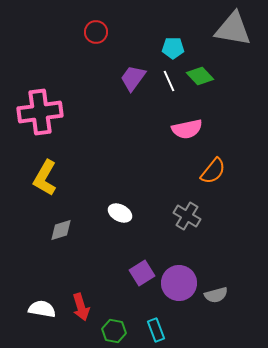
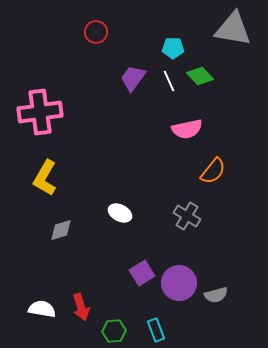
green hexagon: rotated 15 degrees counterclockwise
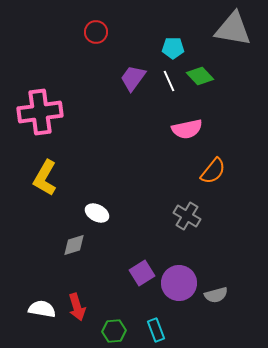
white ellipse: moved 23 px left
gray diamond: moved 13 px right, 15 px down
red arrow: moved 4 px left
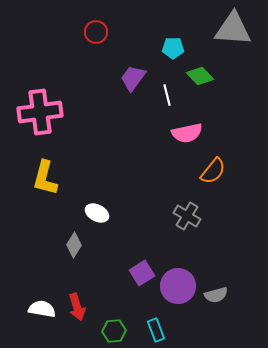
gray triangle: rotated 6 degrees counterclockwise
white line: moved 2 px left, 14 px down; rotated 10 degrees clockwise
pink semicircle: moved 4 px down
yellow L-shape: rotated 15 degrees counterclockwise
gray diamond: rotated 40 degrees counterclockwise
purple circle: moved 1 px left, 3 px down
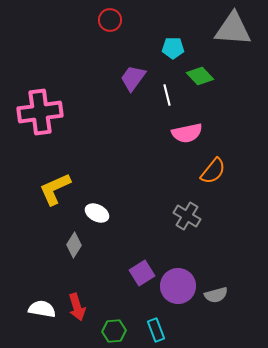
red circle: moved 14 px right, 12 px up
yellow L-shape: moved 10 px right, 11 px down; rotated 51 degrees clockwise
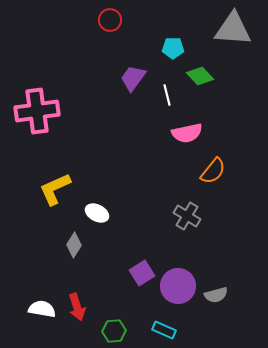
pink cross: moved 3 px left, 1 px up
cyan rectangle: moved 8 px right; rotated 45 degrees counterclockwise
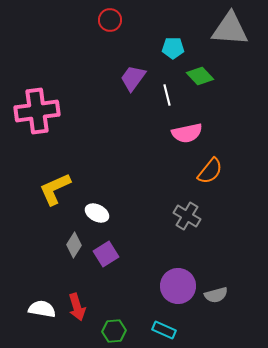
gray triangle: moved 3 px left
orange semicircle: moved 3 px left
purple square: moved 36 px left, 19 px up
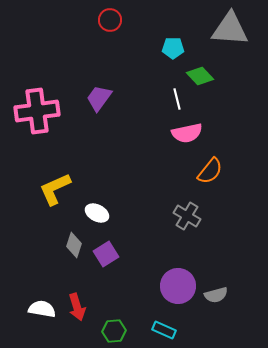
purple trapezoid: moved 34 px left, 20 px down
white line: moved 10 px right, 4 px down
gray diamond: rotated 15 degrees counterclockwise
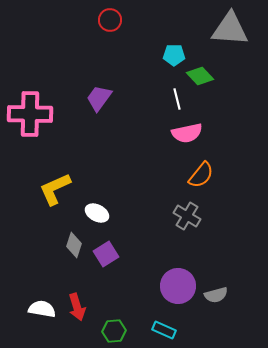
cyan pentagon: moved 1 px right, 7 px down
pink cross: moved 7 px left, 3 px down; rotated 9 degrees clockwise
orange semicircle: moved 9 px left, 4 px down
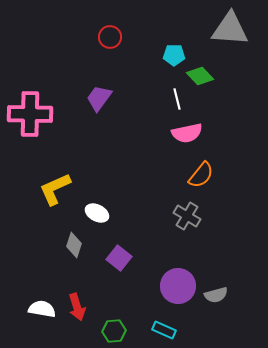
red circle: moved 17 px down
purple square: moved 13 px right, 4 px down; rotated 20 degrees counterclockwise
